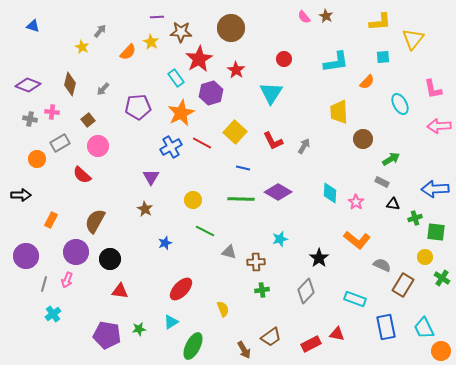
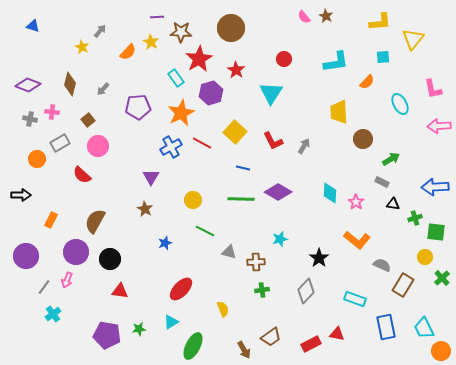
blue arrow at (435, 189): moved 2 px up
green cross at (442, 278): rotated 14 degrees clockwise
gray line at (44, 284): moved 3 px down; rotated 21 degrees clockwise
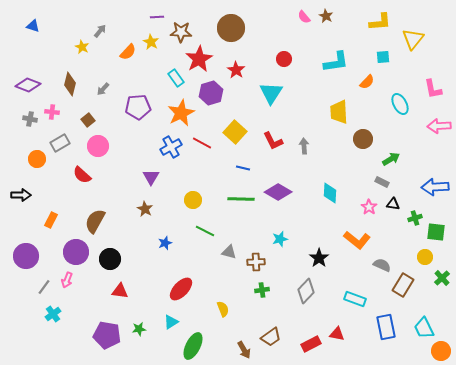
gray arrow at (304, 146): rotated 35 degrees counterclockwise
pink star at (356, 202): moved 13 px right, 5 px down
